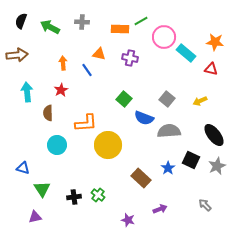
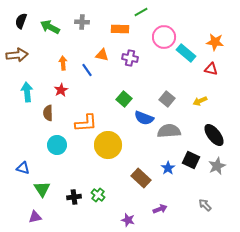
green line: moved 9 px up
orange triangle: moved 3 px right, 1 px down
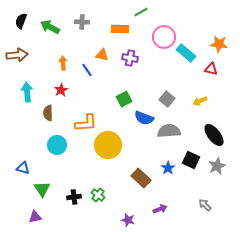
orange star: moved 4 px right, 2 px down
green square: rotated 21 degrees clockwise
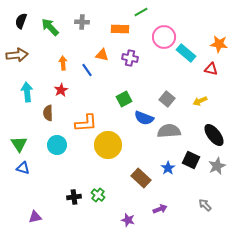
green arrow: rotated 18 degrees clockwise
green triangle: moved 23 px left, 45 px up
